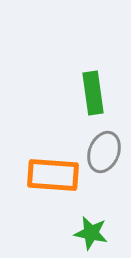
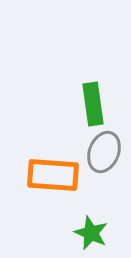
green rectangle: moved 11 px down
green star: rotated 12 degrees clockwise
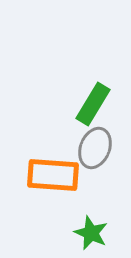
green rectangle: rotated 39 degrees clockwise
gray ellipse: moved 9 px left, 4 px up
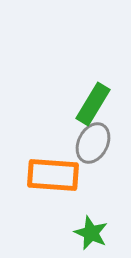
gray ellipse: moved 2 px left, 5 px up; rotated 6 degrees clockwise
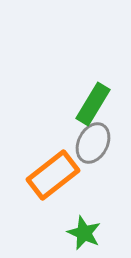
orange rectangle: rotated 42 degrees counterclockwise
green star: moved 7 px left
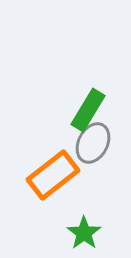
green rectangle: moved 5 px left, 6 px down
green star: rotated 12 degrees clockwise
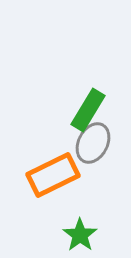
orange rectangle: rotated 12 degrees clockwise
green star: moved 4 px left, 2 px down
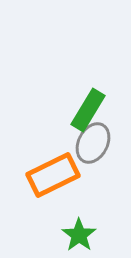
green star: moved 1 px left
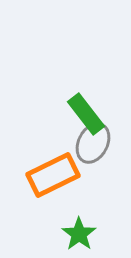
green rectangle: moved 2 px left, 4 px down; rotated 69 degrees counterclockwise
green star: moved 1 px up
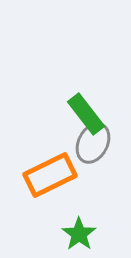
orange rectangle: moved 3 px left
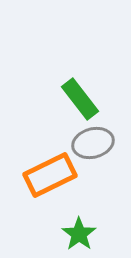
green rectangle: moved 6 px left, 15 px up
gray ellipse: rotated 48 degrees clockwise
